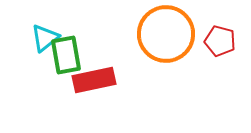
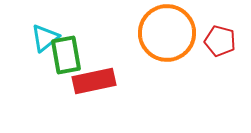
orange circle: moved 1 px right, 1 px up
red rectangle: moved 1 px down
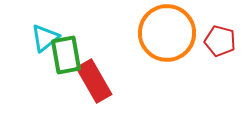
red rectangle: rotated 72 degrees clockwise
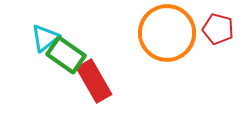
red pentagon: moved 2 px left, 12 px up
green rectangle: rotated 45 degrees counterclockwise
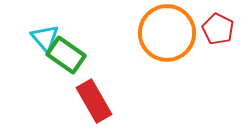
red pentagon: rotated 12 degrees clockwise
cyan triangle: rotated 32 degrees counterclockwise
red rectangle: moved 20 px down
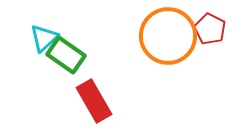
red pentagon: moved 8 px left
orange circle: moved 1 px right, 3 px down
cyan triangle: moved 1 px left; rotated 28 degrees clockwise
